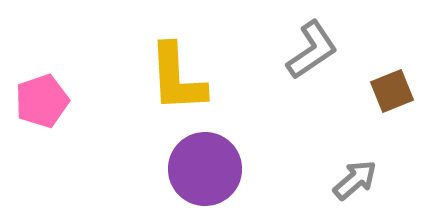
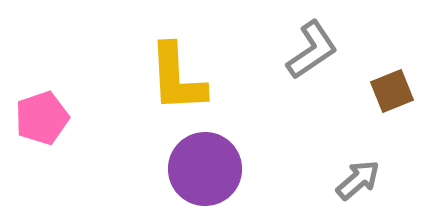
pink pentagon: moved 17 px down
gray arrow: moved 3 px right
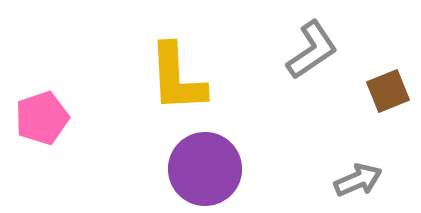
brown square: moved 4 px left
gray arrow: rotated 18 degrees clockwise
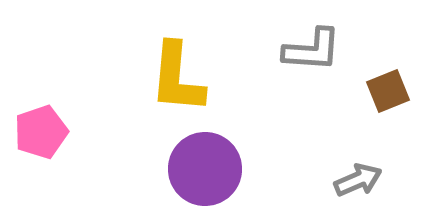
gray L-shape: rotated 38 degrees clockwise
yellow L-shape: rotated 8 degrees clockwise
pink pentagon: moved 1 px left, 14 px down
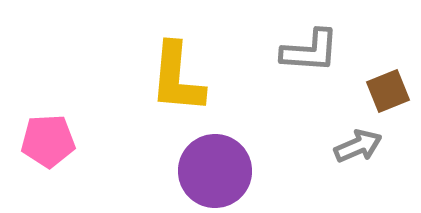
gray L-shape: moved 2 px left, 1 px down
pink pentagon: moved 7 px right, 9 px down; rotated 16 degrees clockwise
purple circle: moved 10 px right, 2 px down
gray arrow: moved 34 px up
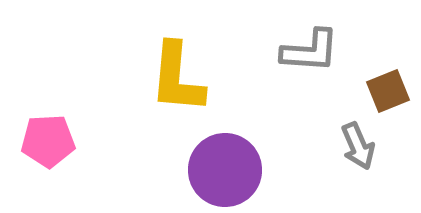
gray arrow: rotated 90 degrees clockwise
purple circle: moved 10 px right, 1 px up
